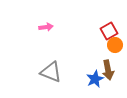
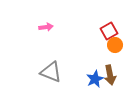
brown arrow: moved 2 px right, 5 px down
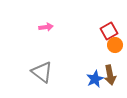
gray triangle: moved 9 px left; rotated 15 degrees clockwise
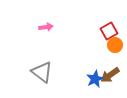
brown arrow: rotated 66 degrees clockwise
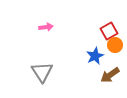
gray triangle: rotated 20 degrees clockwise
blue star: moved 23 px up
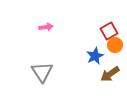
brown arrow: moved 1 px up
